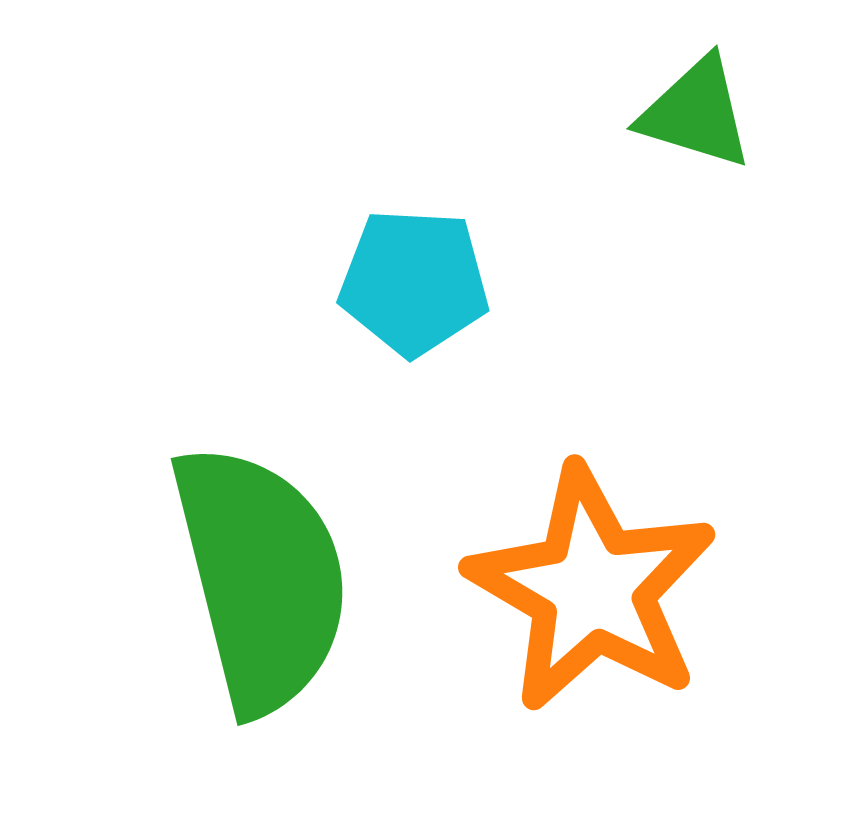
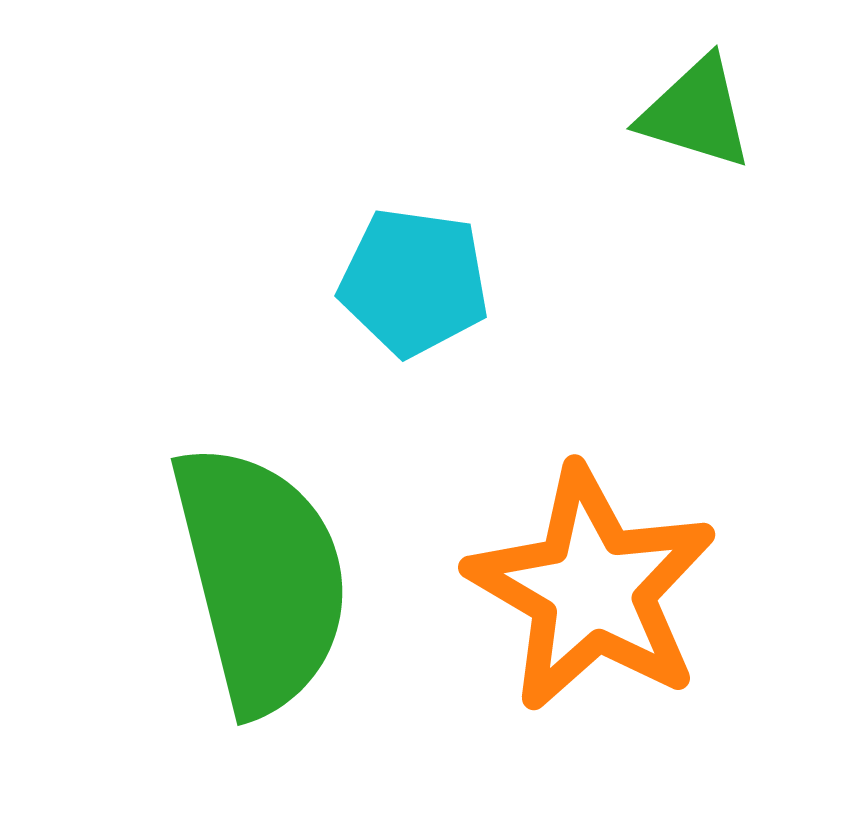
cyan pentagon: rotated 5 degrees clockwise
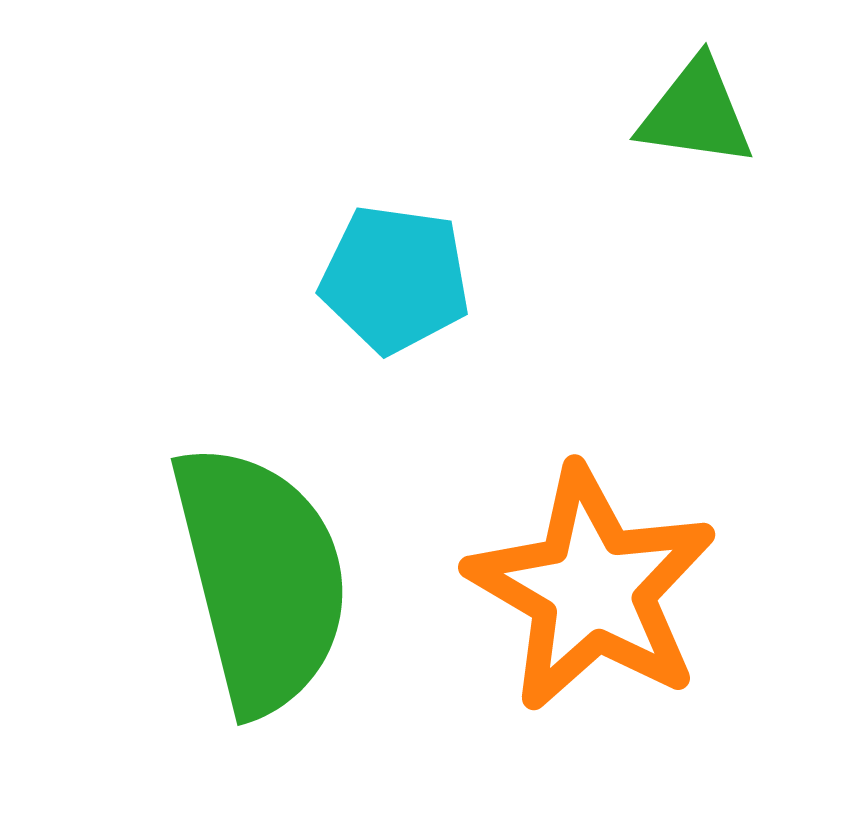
green triangle: rotated 9 degrees counterclockwise
cyan pentagon: moved 19 px left, 3 px up
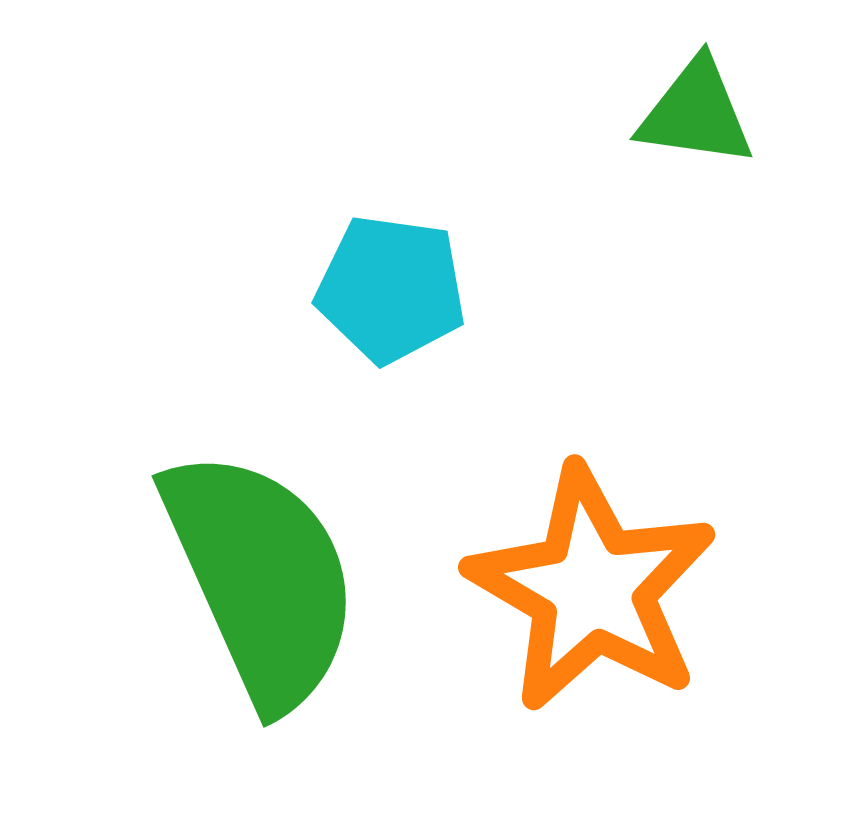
cyan pentagon: moved 4 px left, 10 px down
green semicircle: rotated 10 degrees counterclockwise
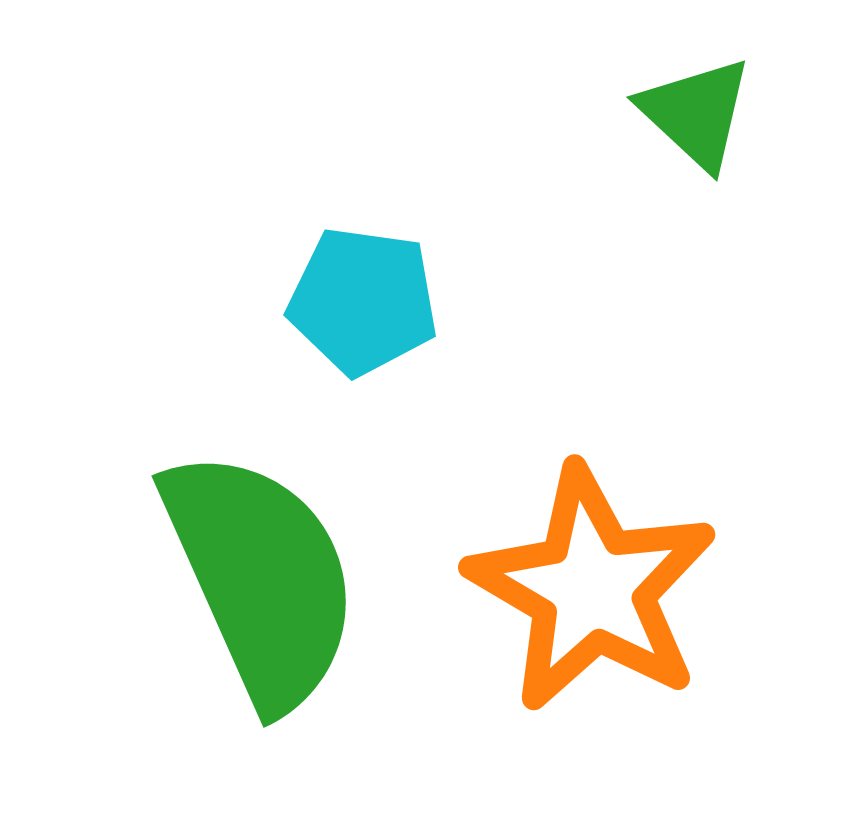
green triangle: rotated 35 degrees clockwise
cyan pentagon: moved 28 px left, 12 px down
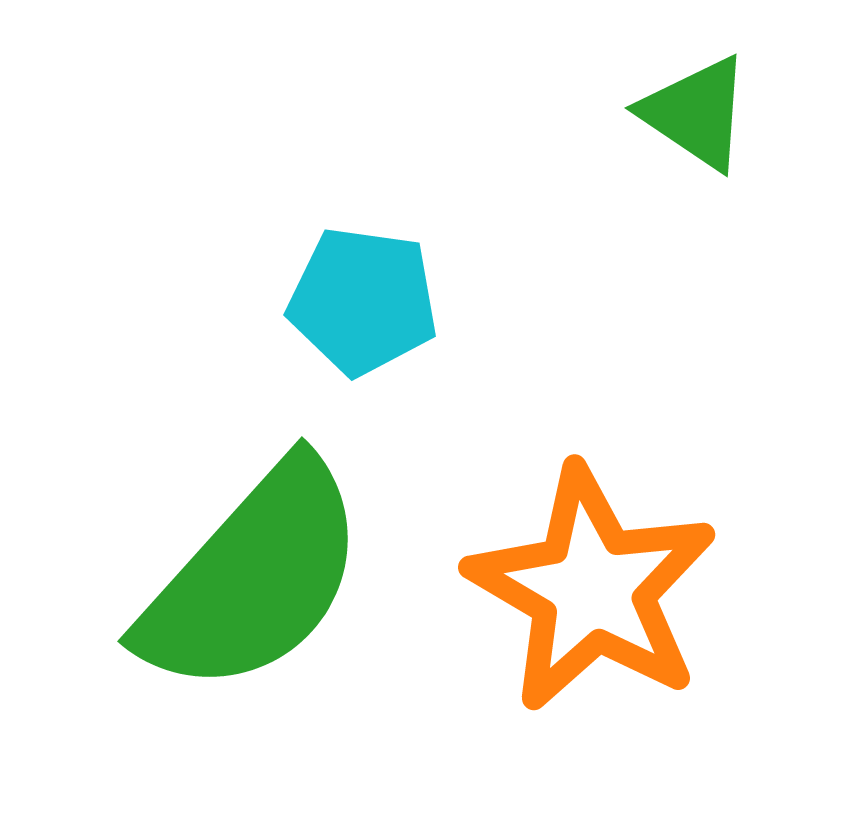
green triangle: rotated 9 degrees counterclockwise
green semicircle: moved 8 px left; rotated 66 degrees clockwise
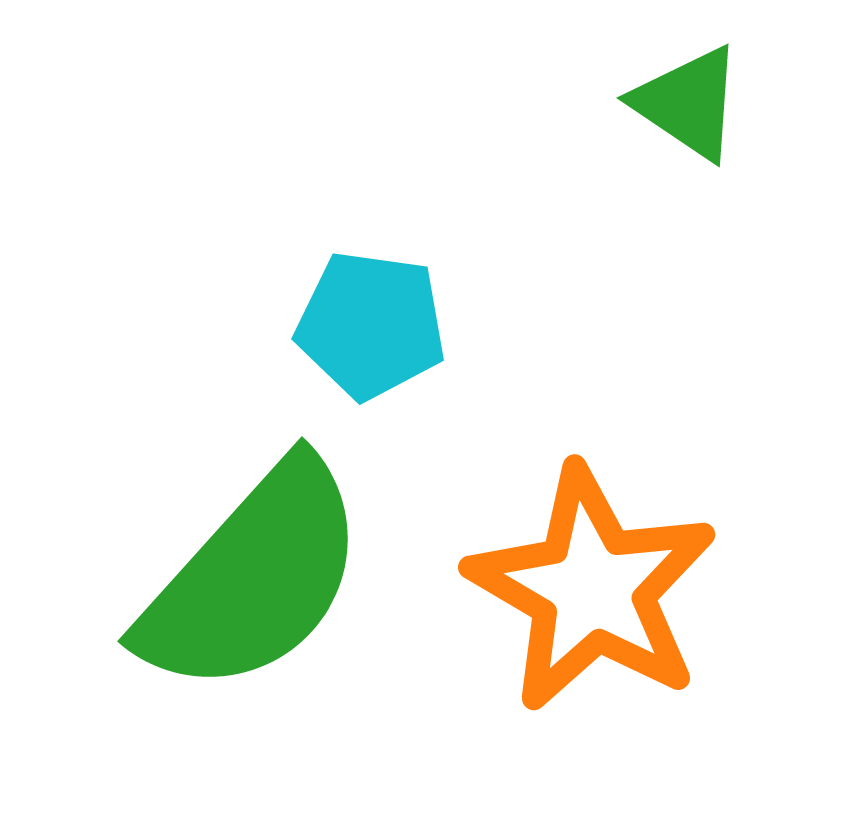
green triangle: moved 8 px left, 10 px up
cyan pentagon: moved 8 px right, 24 px down
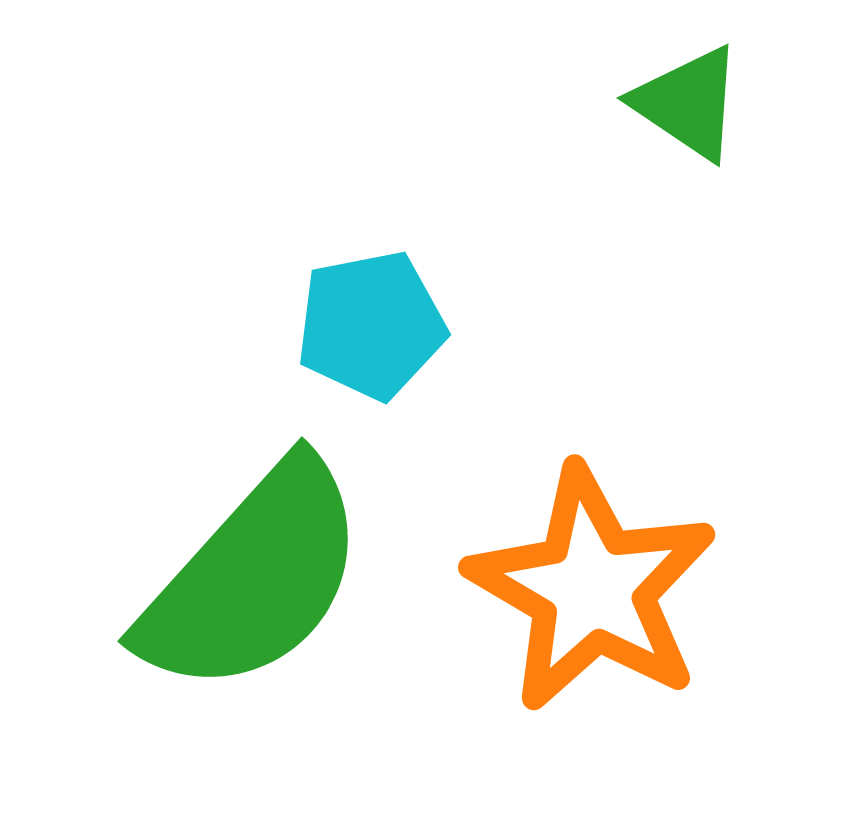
cyan pentagon: rotated 19 degrees counterclockwise
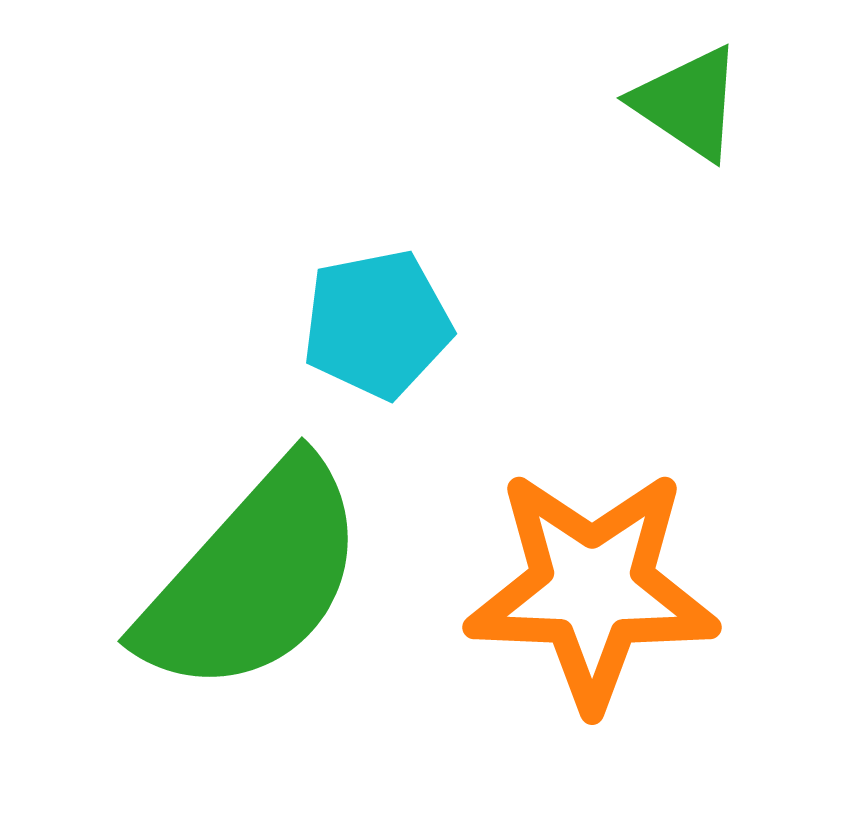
cyan pentagon: moved 6 px right, 1 px up
orange star: rotated 28 degrees counterclockwise
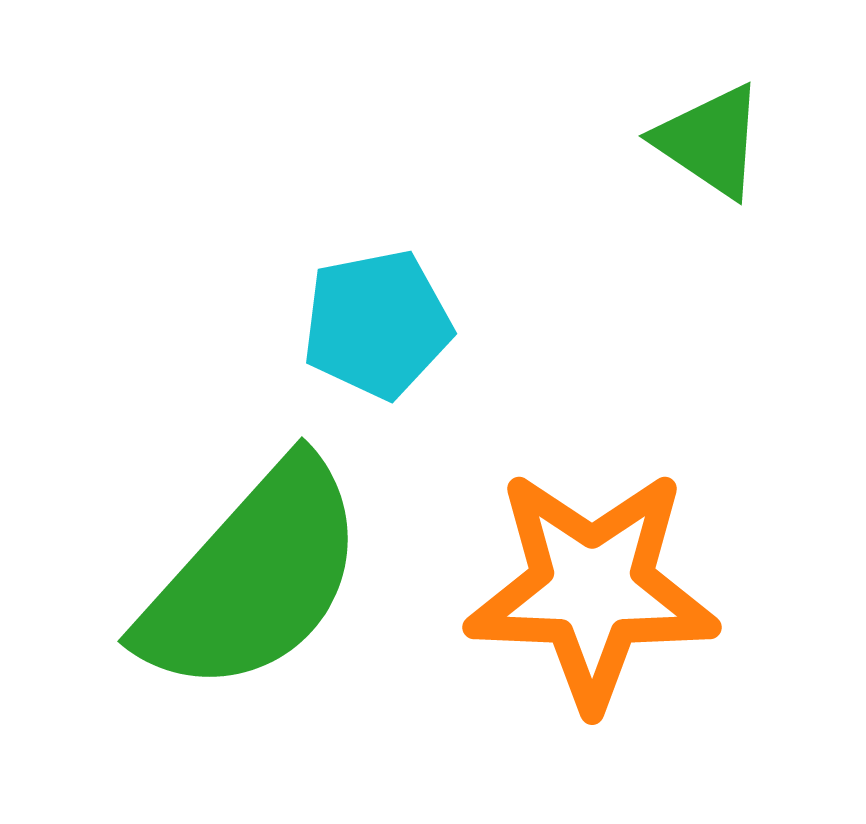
green triangle: moved 22 px right, 38 px down
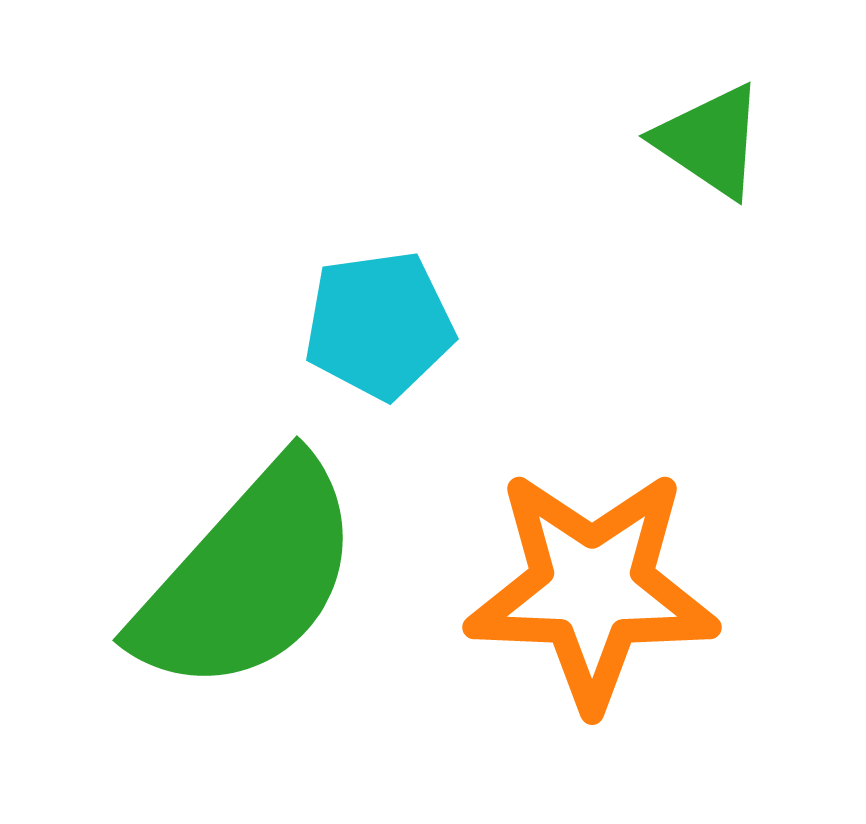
cyan pentagon: moved 2 px right, 1 px down; rotated 3 degrees clockwise
green semicircle: moved 5 px left, 1 px up
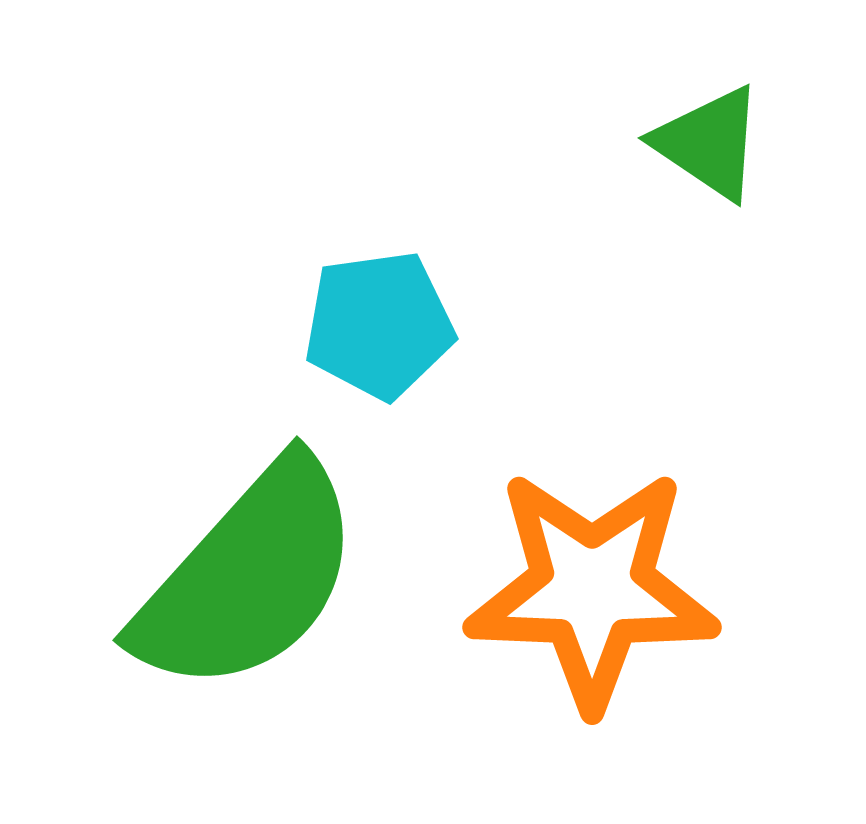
green triangle: moved 1 px left, 2 px down
